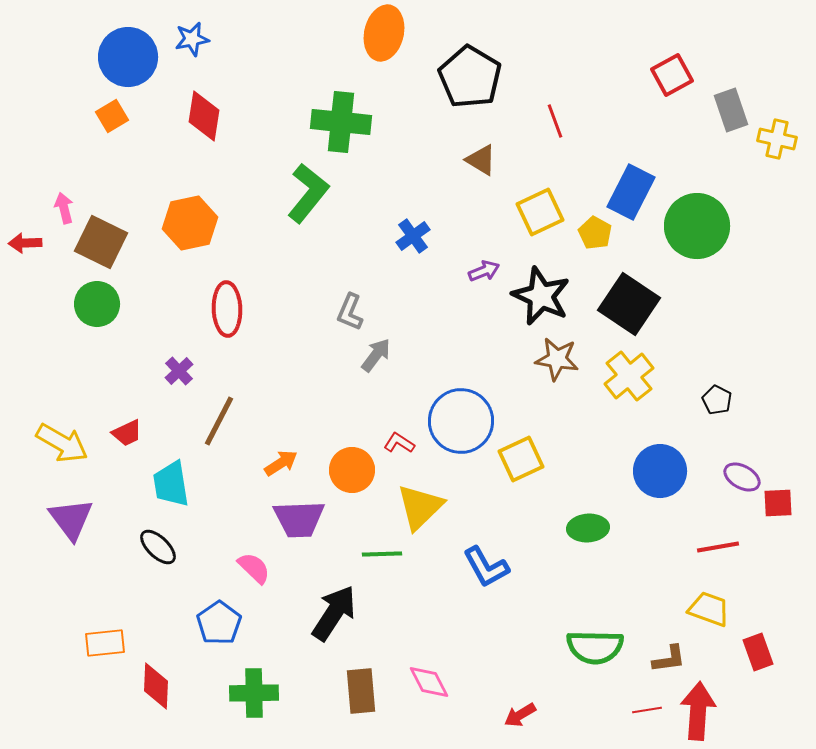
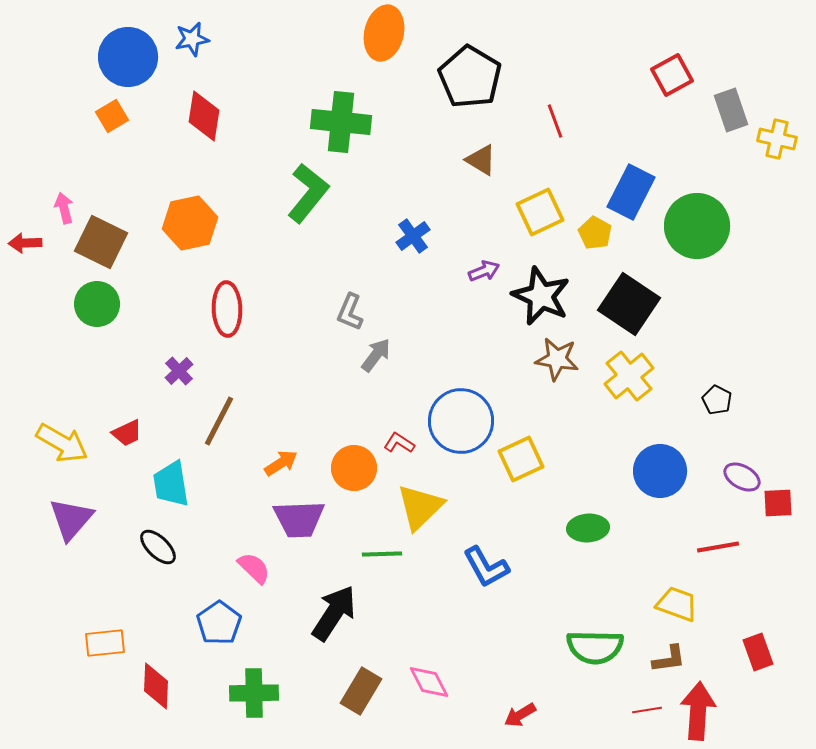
orange circle at (352, 470): moved 2 px right, 2 px up
purple triangle at (71, 519): rotated 18 degrees clockwise
yellow trapezoid at (709, 609): moved 32 px left, 5 px up
brown rectangle at (361, 691): rotated 36 degrees clockwise
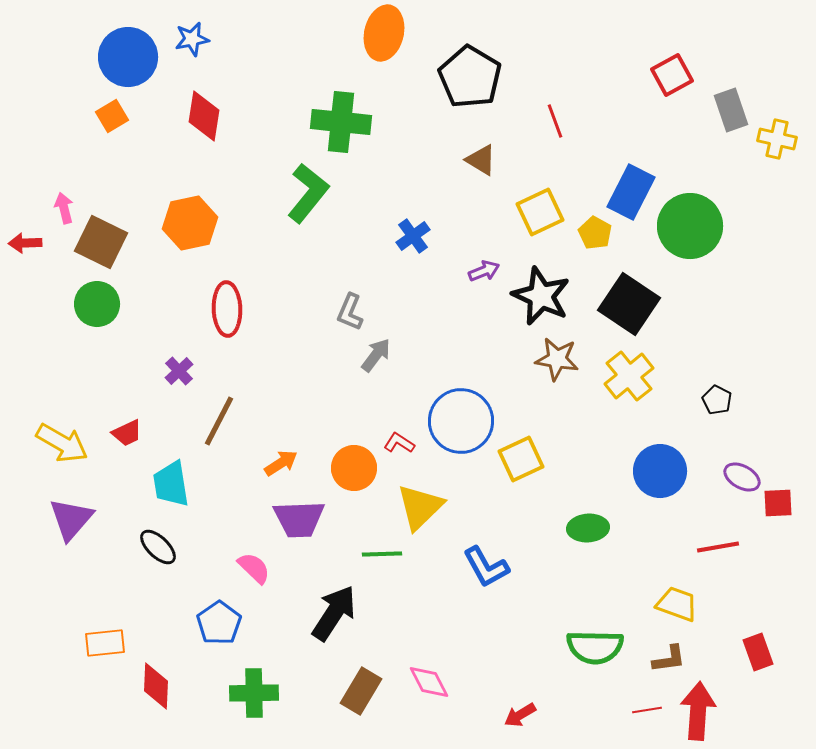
green circle at (697, 226): moved 7 px left
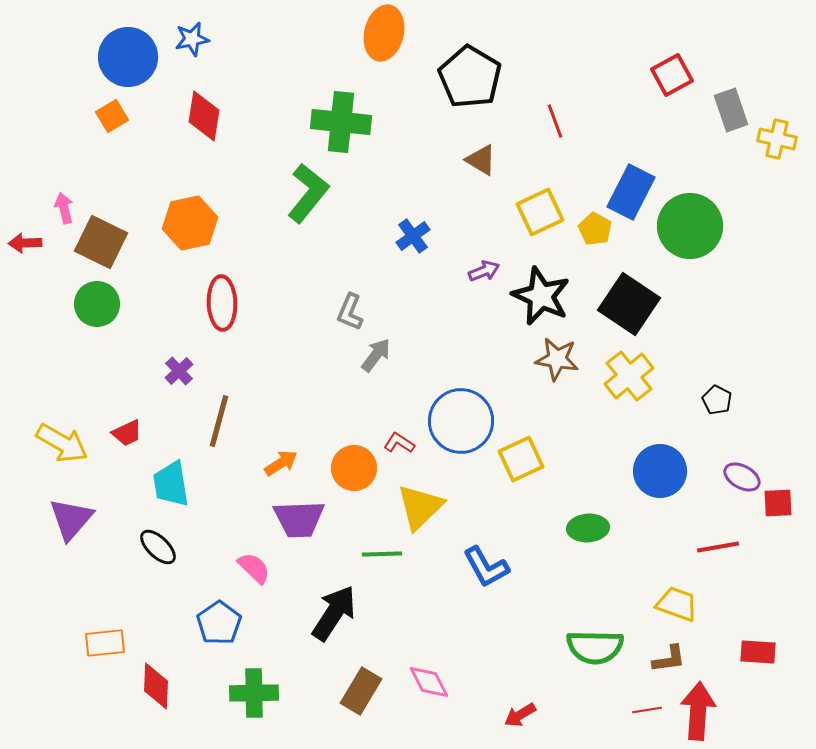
yellow pentagon at (595, 233): moved 4 px up
red ellipse at (227, 309): moved 5 px left, 6 px up
brown line at (219, 421): rotated 12 degrees counterclockwise
red rectangle at (758, 652): rotated 66 degrees counterclockwise
